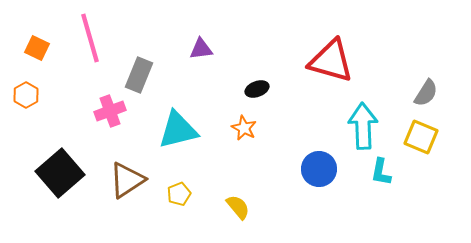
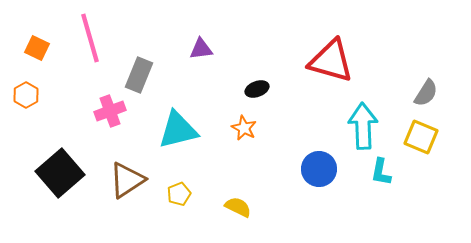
yellow semicircle: rotated 24 degrees counterclockwise
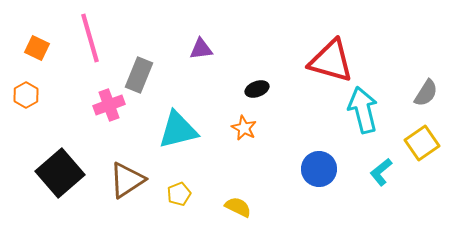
pink cross: moved 1 px left, 6 px up
cyan arrow: moved 16 px up; rotated 12 degrees counterclockwise
yellow square: moved 1 px right, 6 px down; rotated 32 degrees clockwise
cyan L-shape: rotated 40 degrees clockwise
